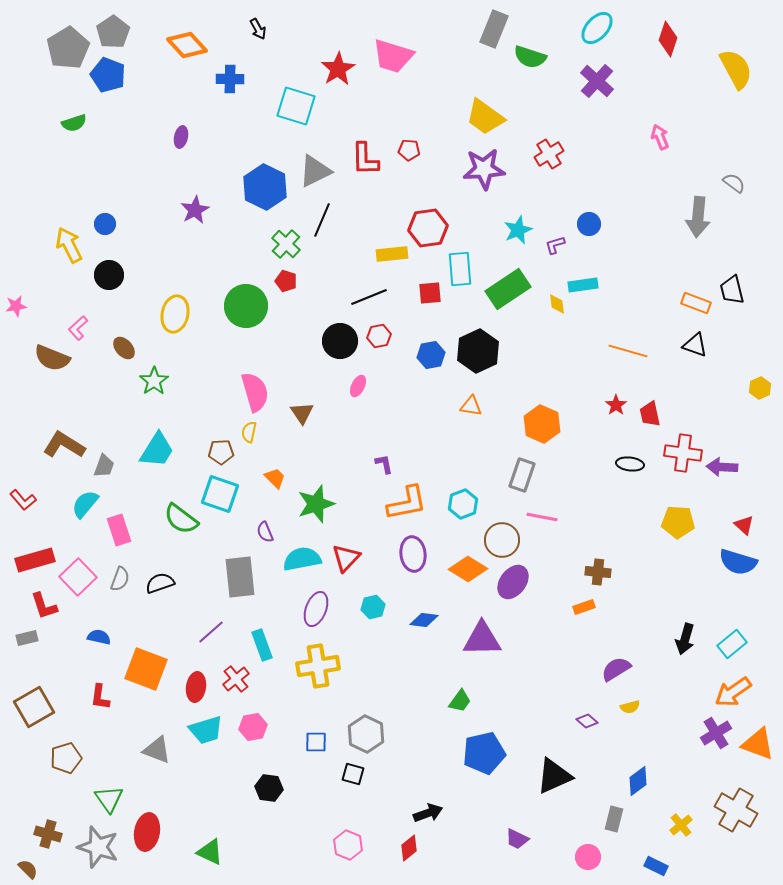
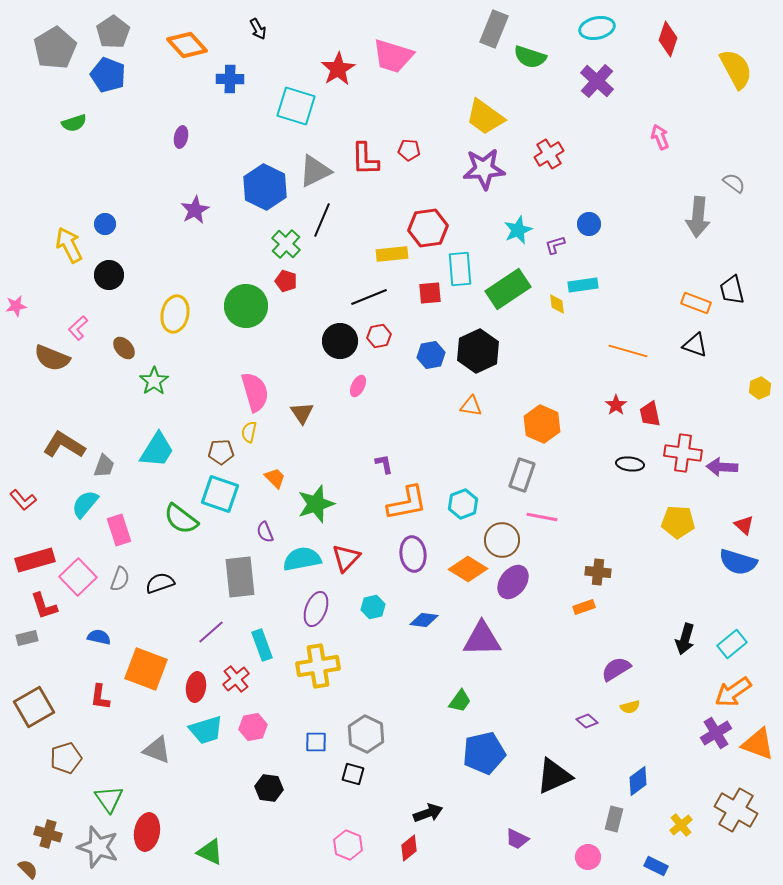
cyan ellipse at (597, 28): rotated 36 degrees clockwise
gray pentagon at (68, 48): moved 13 px left
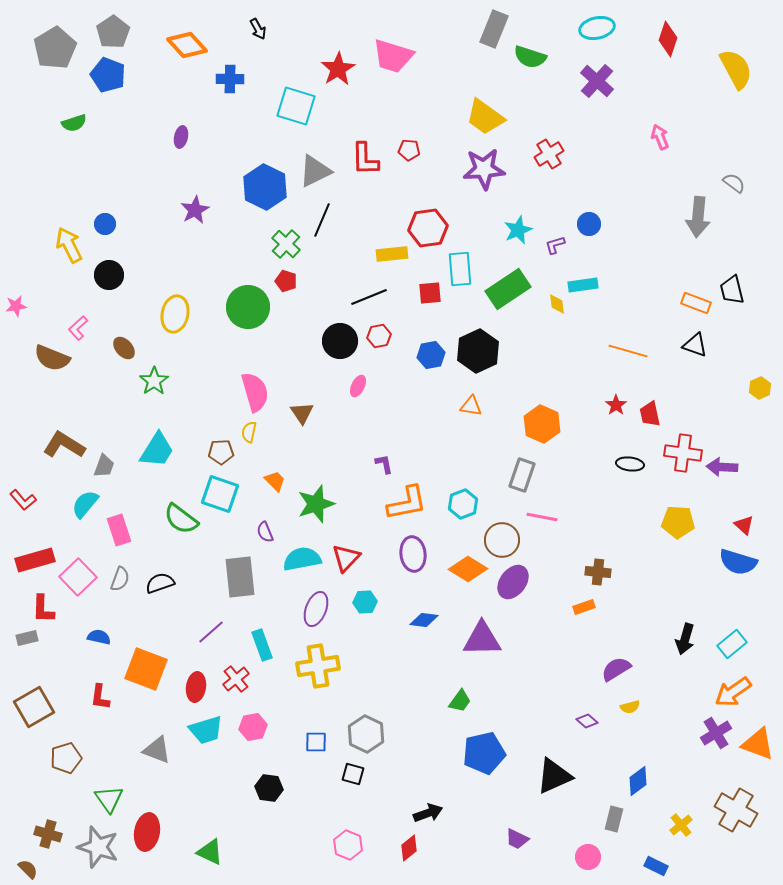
green circle at (246, 306): moved 2 px right, 1 px down
orange trapezoid at (275, 478): moved 3 px down
red L-shape at (44, 606): moved 1 px left, 3 px down; rotated 20 degrees clockwise
cyan hexagon at (373, 607): moved 8 px left, 5 px up; rotated 10 degrees clockwise
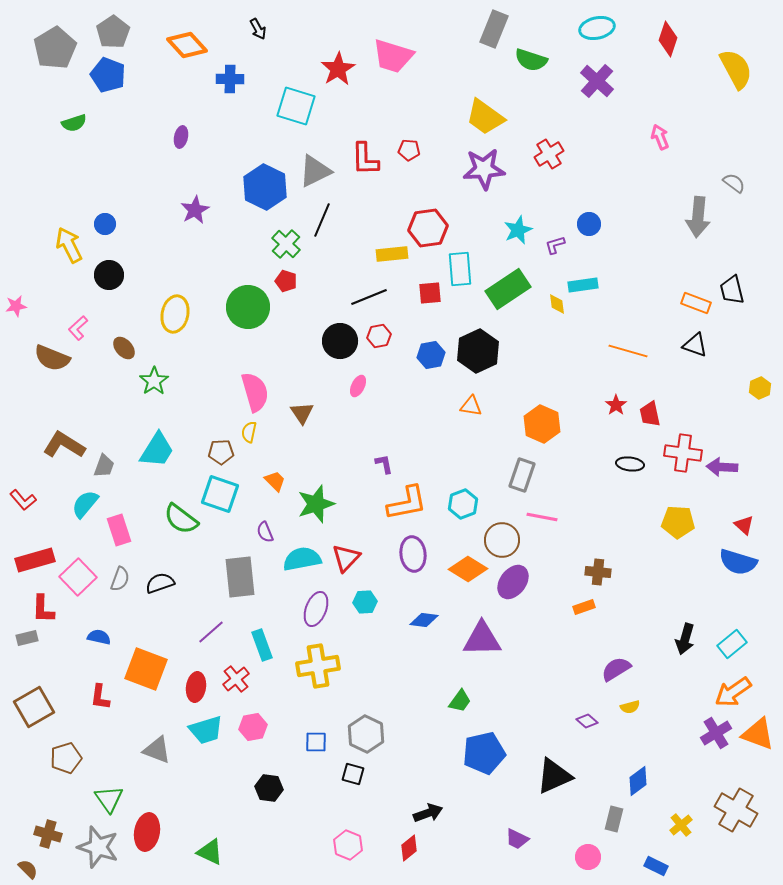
green semicircle at (530, 57): moved 1 px right, 3 px down
orange triangle at (758, 744): moved 10 px up
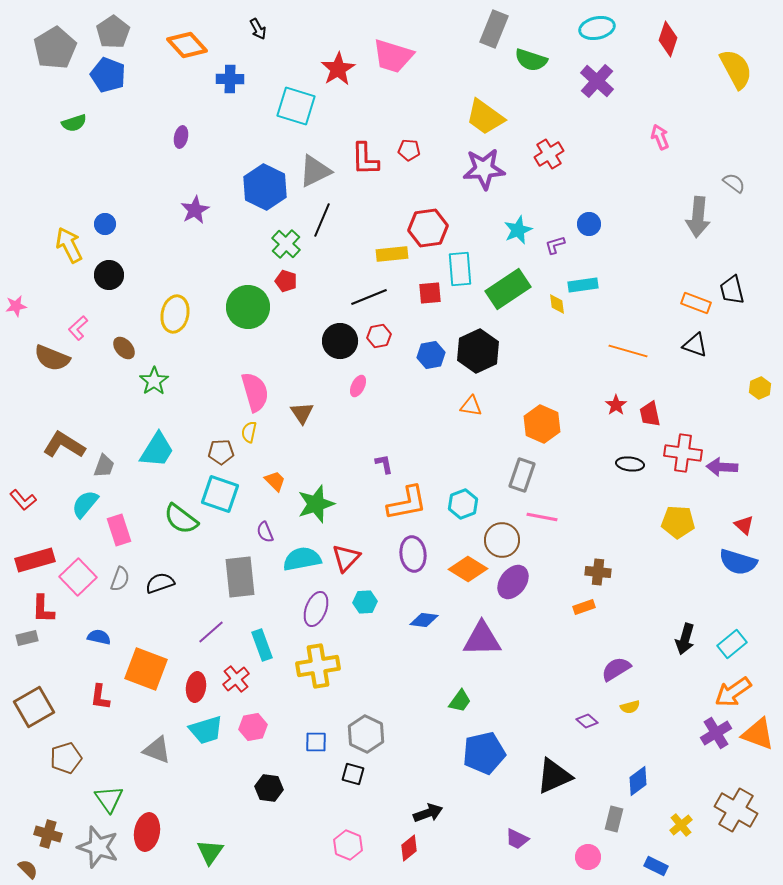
green triangle at (210, 852): rotated 40 degrees clockwise
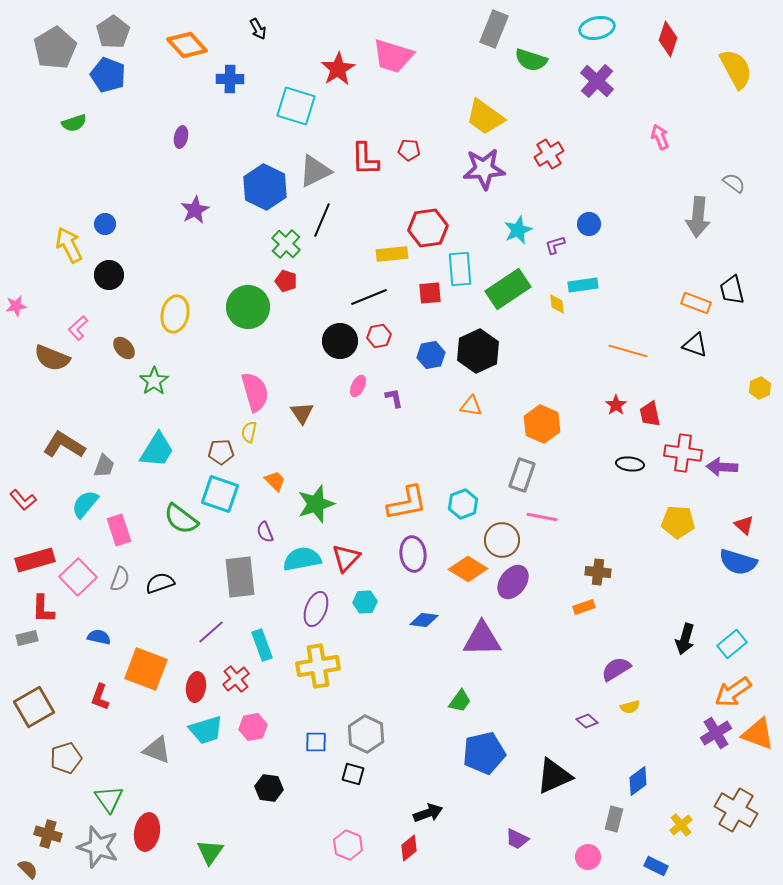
purple L-shape at (384, 464): moved 10 px right, 66 px up
red L-shape at (100, 697): rotated 12 degrees clockwise
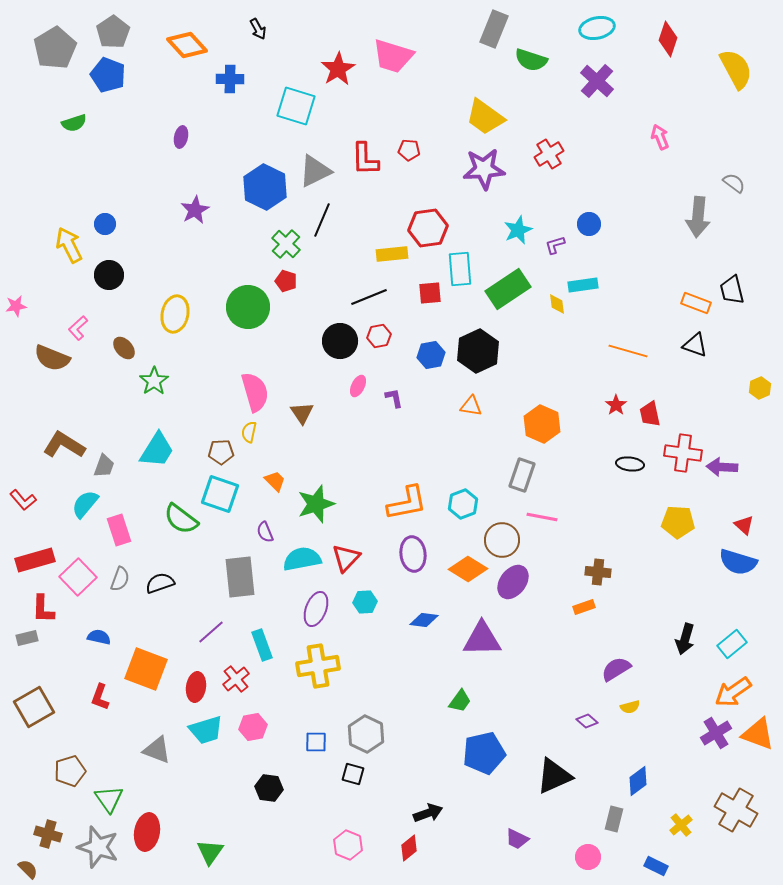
brown pentagon at (66, 758): moved 4 px right, 13 px down
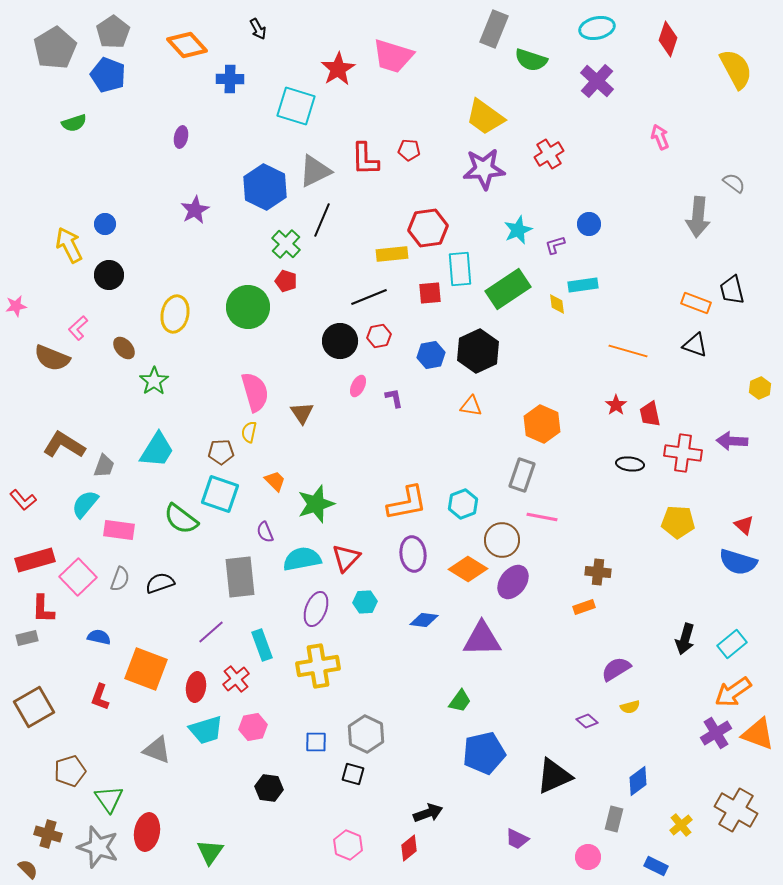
purple arrow at (722, 467): moved 10 px right, 26 px up
pink rectangle at (119, 530): rotated 64 degrees counterclockwise
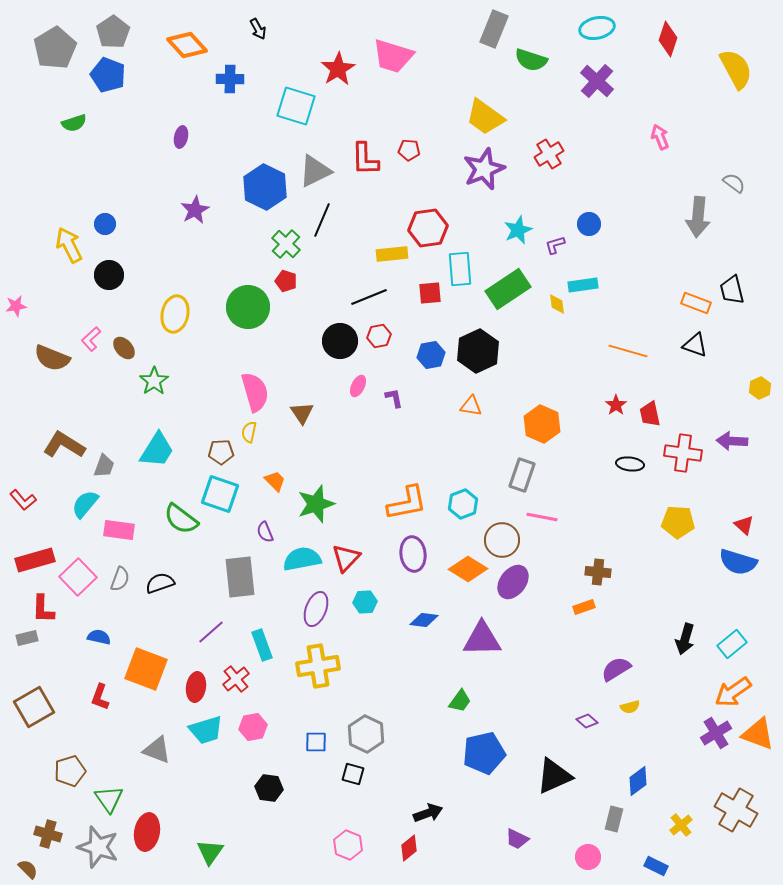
purple star at (484, 169): rotated 18 degrees counterclockwise
pink L-shape at (78, 328): moved 13 px right, 11 px down
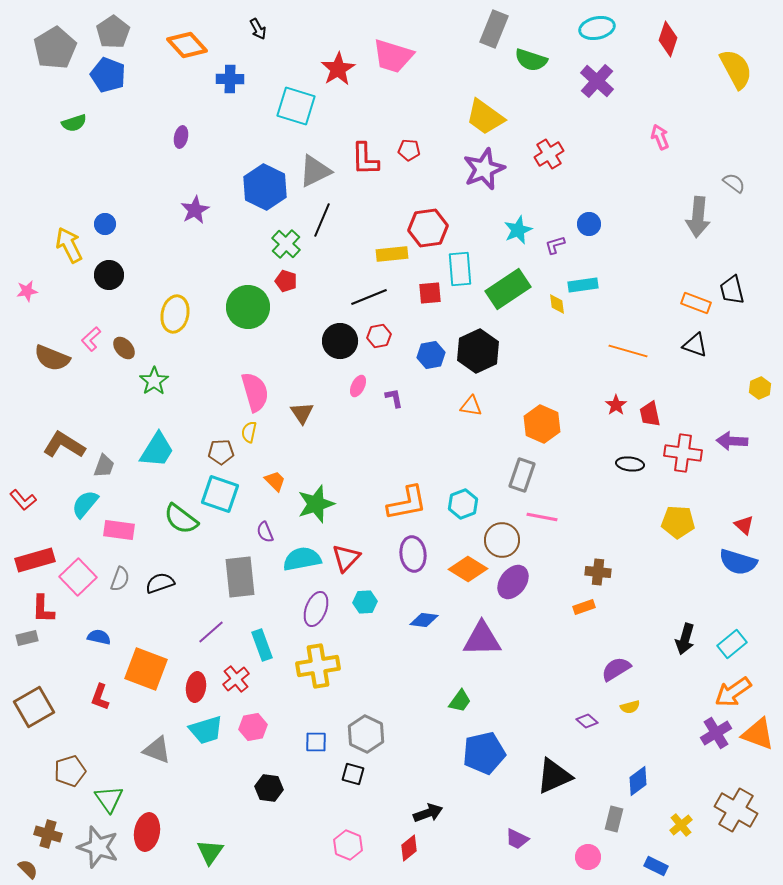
pink star at (16, 306): moved 11 px right, 15 px up
